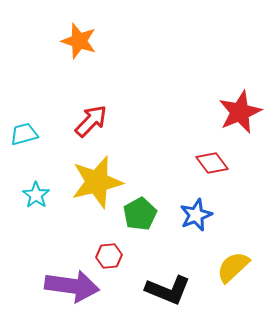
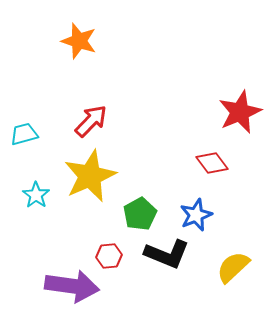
yellow star: moved 7 px left, 6 px up; rotated 10 degrees counterclockwise
black L-shape: moved 1 px left, 36 px up
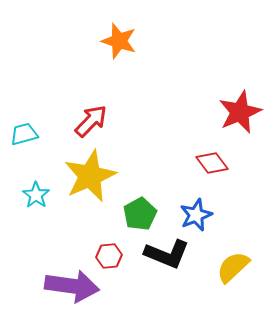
orange star: moved 40 px right
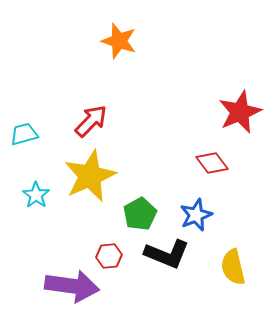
yellow semicircle: rotated 60 degrees counterclockwise
